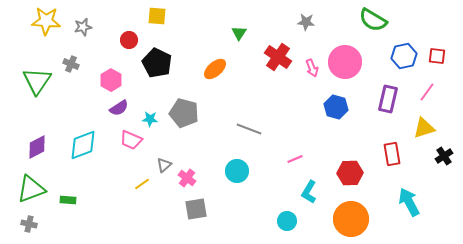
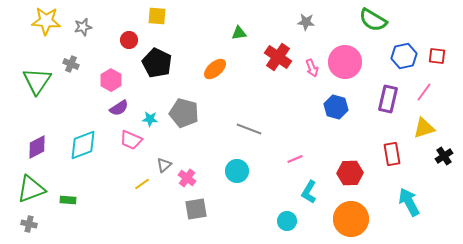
green triangle at (239, 33): rotated 49 degrees clockwise
pink line at (427, 92): moved 3 px left
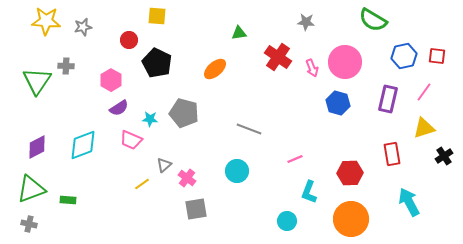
gray cross at (71, 64): moved 5 px left, 2 px down; rotated 21 degrees counterclockwise
blue hexagon at (336, 107): moved 2 px right, 4 px up
cyan L-shape at (309, 192): rotated 10 degrees counterclockwise
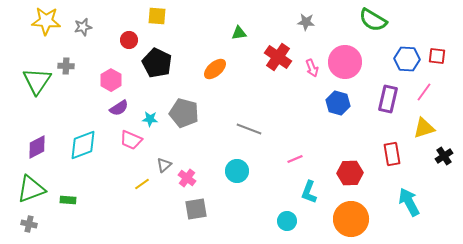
blue hexagon at (404, 56): moved 3 px right, 3 px down; rotated 15 degrees clockwise
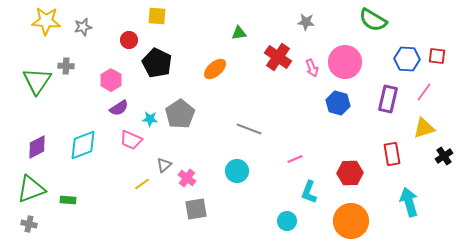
gray pentagon at (184, 113): moved 4 px left, 1 px down; rotated 24 degrees clockwise
cyan arrow at (409, 202): rotated 12 degrees clockwise
orange circle at (351, 219): moved 2 px down
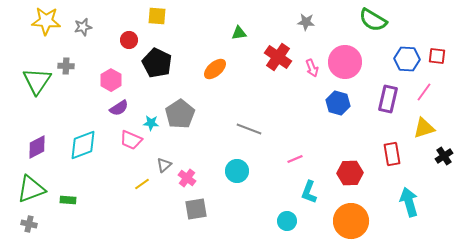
cyan star at (150, 119): moved 1 px right, 4 px down
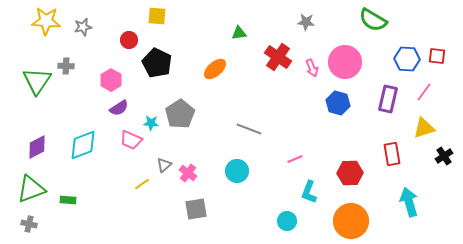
pink cross at (187, 178): moved 1 px right, 5 px up
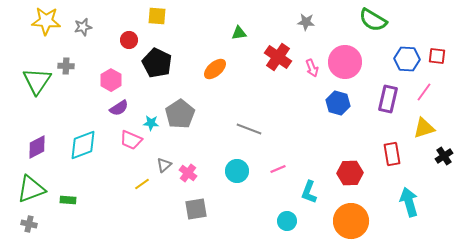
pink line at (295, 159): moved 17 px left, 10 px down
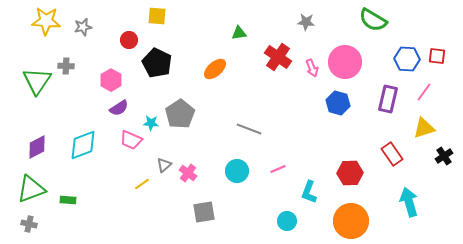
red rectangle at (392, 154): rotated 25 degrees counterclockwise
gray square at (196, 209): moved 8 px right, 3 px down
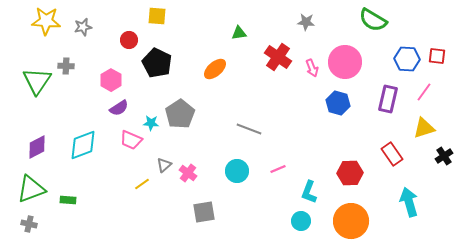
cyan circle at (287, 221): moved 14 px right
